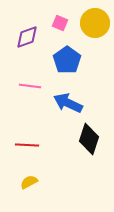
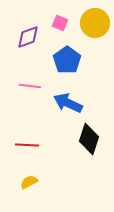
purple diamond: moved 1 px right
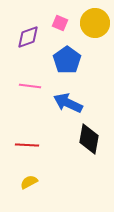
black diamond: rotated 8 degrees counterclockwise
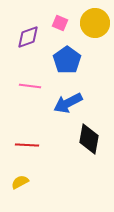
blue arrow: rotated 52 degrees counterclockwise
yellow semicircle: moved 9 px left
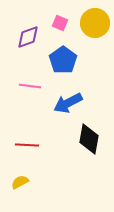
blue pentagon: moved 4 px left
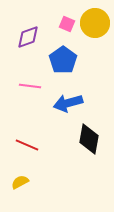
pink square: moved 7 px right, 1 px down
blue arrow: rotated 12 degrees clockwise
red line: rotated 20 degrees clockwise
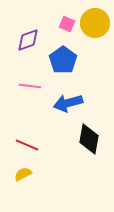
purple diamond: moved 3 px down
yellow semicircle: moved 3 px right, 8 px up
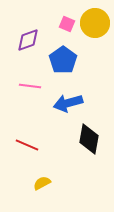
yellow semicircle: moved 19 px right, 9 px down
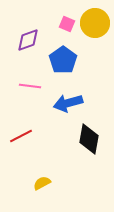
red line: moved 6 px left, 9 px up; rotated 50 degrees counterclockwise
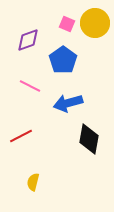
pink line: rotated 20 degrees clockwise
yellow semicircle: moved 9 px left, 1 px up; rotated 48 degrees counterclockwise
